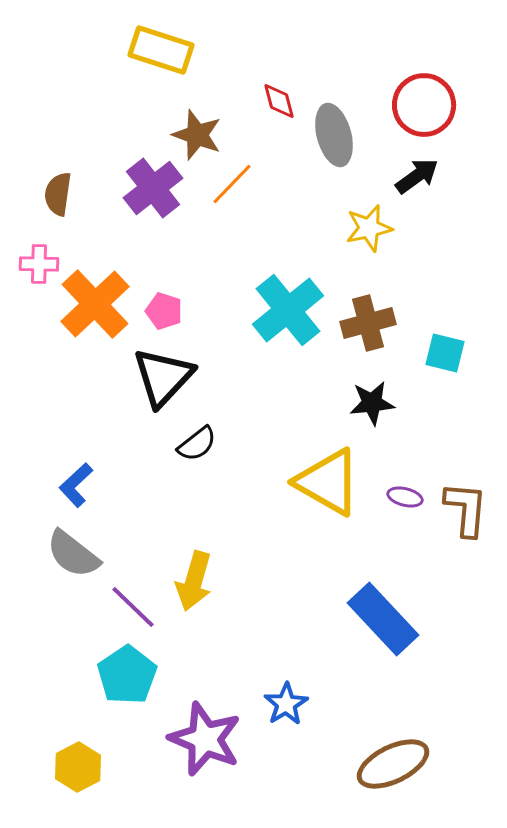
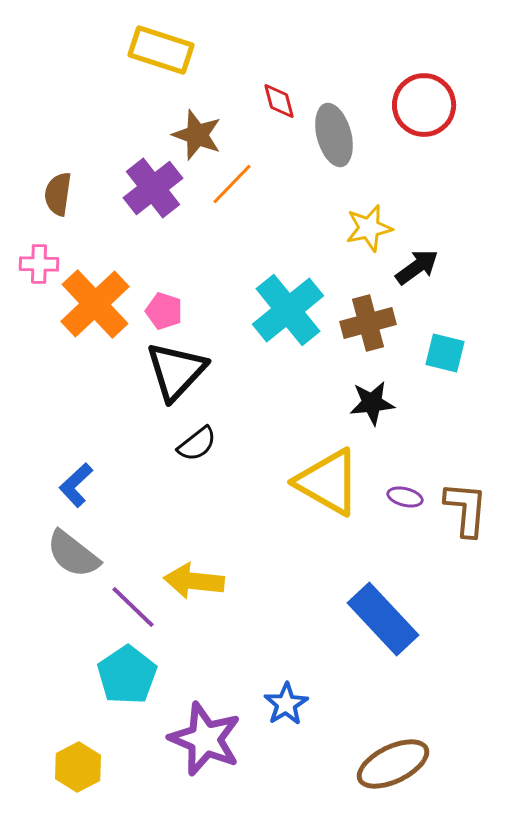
black arrow: moved 91 px down
black triangle: moved 13 px right, 6 px up
yellow arrow: rotated 80 degrees clockwise
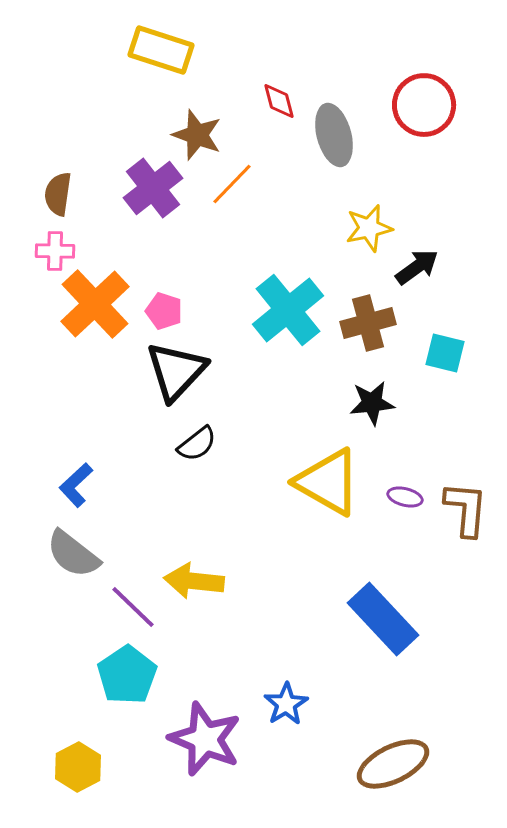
pink cross: moved 16 px right, 13 px up
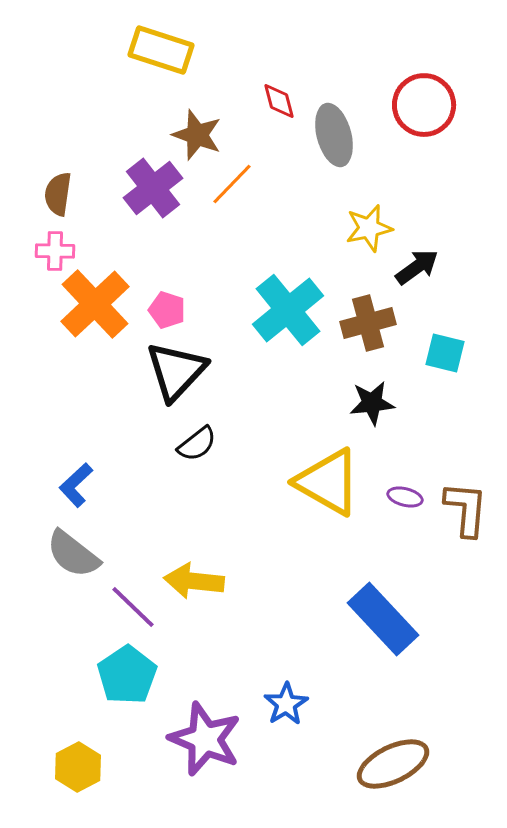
pink pentagon: moved 3 px right, 1 px up
